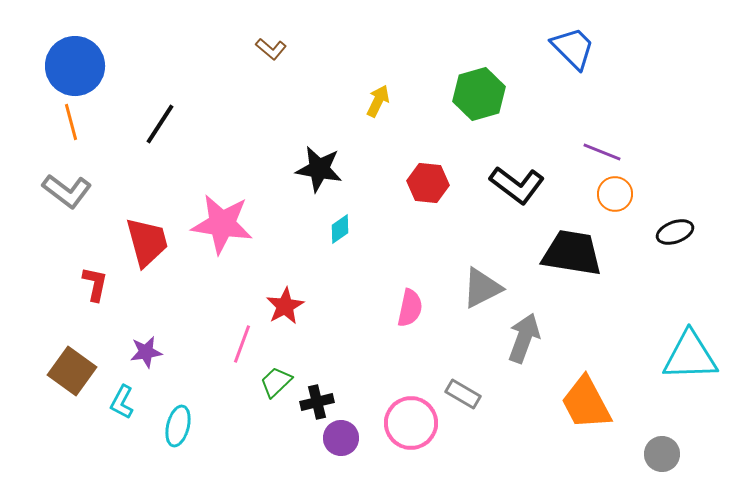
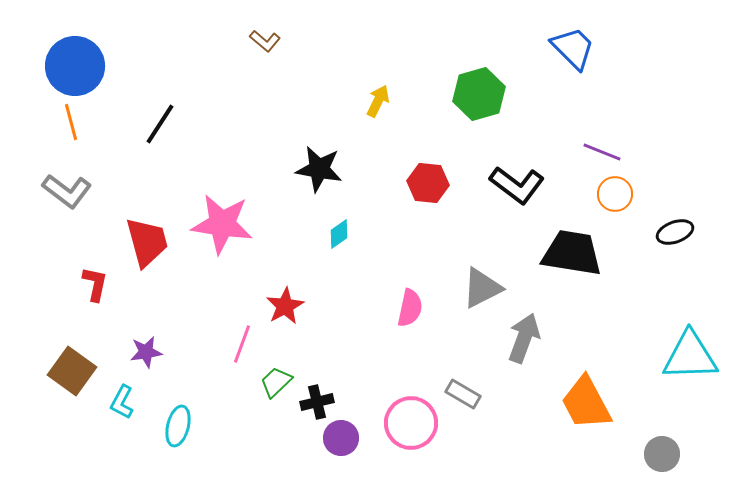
brown L-shape: moved 6 px left, 8 px up
cyan diamond: moved 1 px left, 5 px down
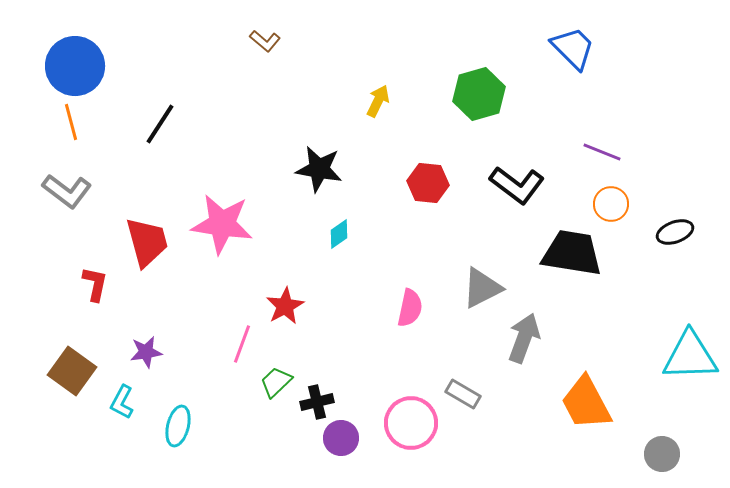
orange circle: moved 4 px left, 10 px down
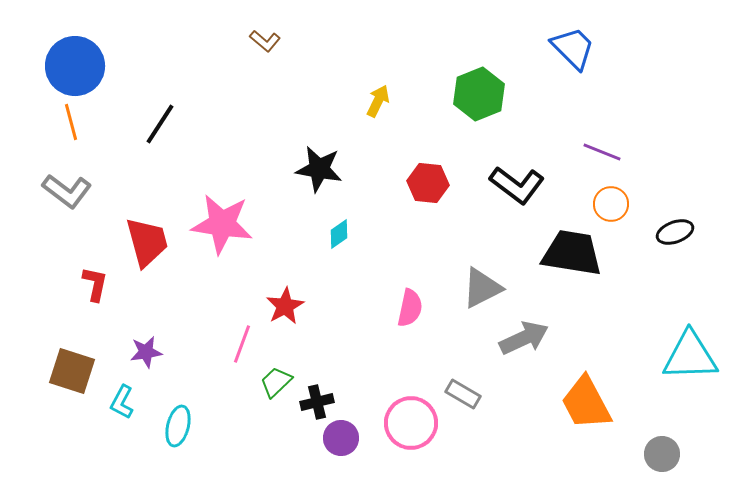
green hexagon: rotated 6 degrees counterclockwise
gray arrow: rotated 45 degrees clockwise
brown square: rotated 18 degrees counterclockwise
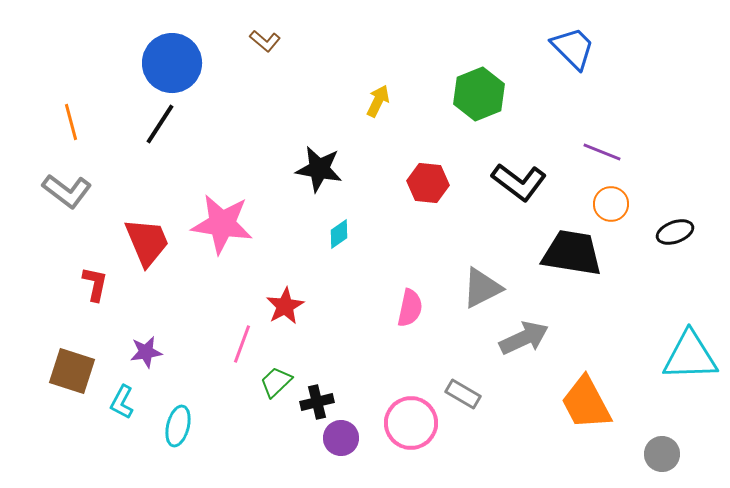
blue circle: moved 97 px right, 3 px up
black L-shape: moved 2 px right, 3 px up
red trapezoid: rotated 8 degrees counterclockwise
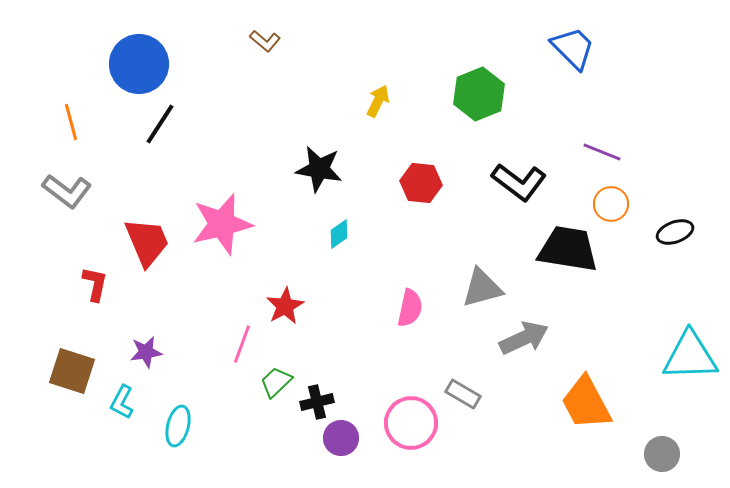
blue circle: moved 33 px left, 1 px down
red hexagon: moved 7 px left
pink star: rotated 22 degrees counterclockwise
black trapezoid: moved 4 px left, 4 px up
gray triangle: rotated 12 degrees clockwise
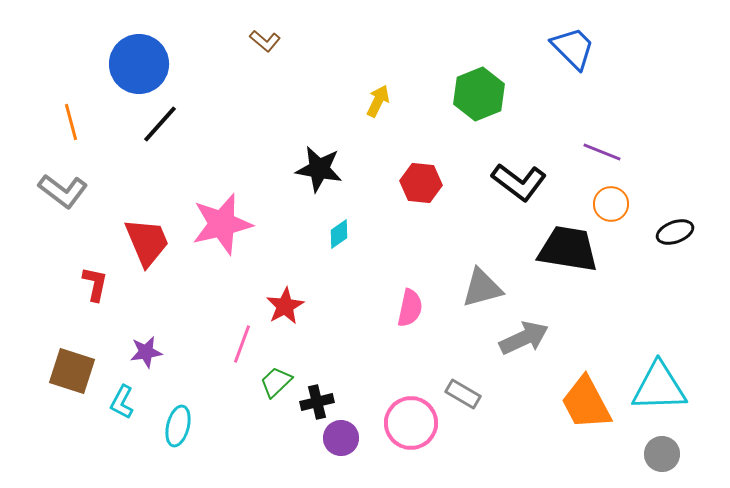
black line: rotated 9 degrees clockwise
gray L-shape: moved 4 px left
cyan triangle: moved 31 px left, 31 px down
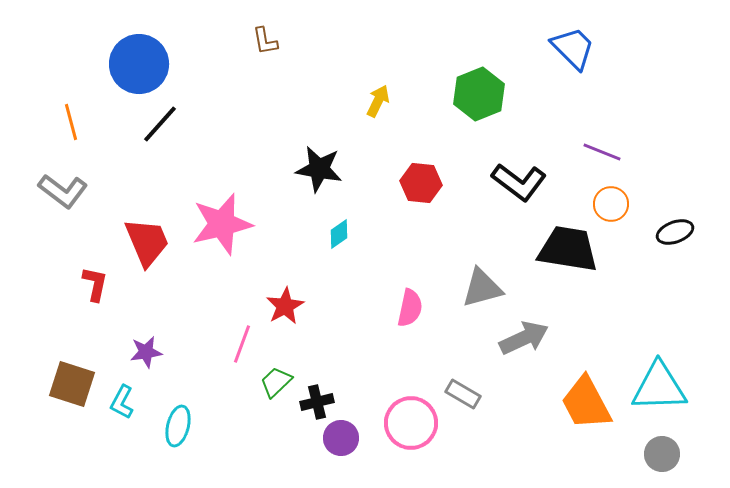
brown L-shape: rotated 40 degrees clockwise
brown square: moved 13 px down
